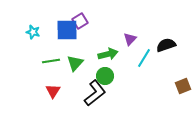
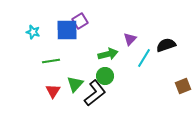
green triangle: moved 21 px down
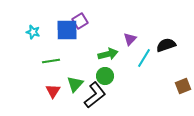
black L-shape: moved 2 px down
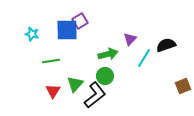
cyan star: moved 1 px left, 2 px down
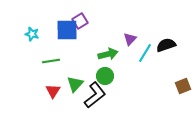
cyan line: moved 1 px right, 5 px up
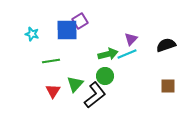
purple triangle: moved 1 px right
cyan line: moved 18 px left, 1 px down; rotated 36 degrees clockwise
brown square: moved 15 px left; rotated 21 degrees clockwise
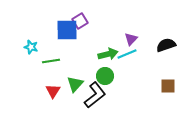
cyan star: moved 1 px left, 13 px down
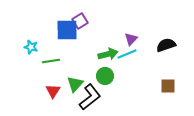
black L-shape: moved 5 px left, 2 px down
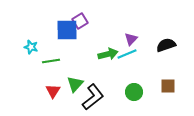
green circle: moved 29 px right, 16 px down
black L-shape: moved 3 px right
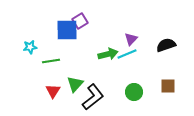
cyan star: moved 1 px left; rotated 24 degrees counterclockwise
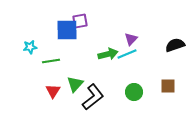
purple square: rotated 21 degrees clockwise
black semicircle: moved 9 px right
